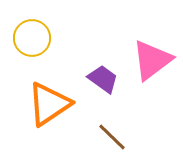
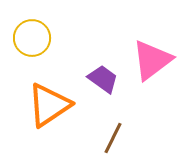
orange triangle: moved 1 px down
brown line: moved 1 px right, 1 px down; rotated 72 degrees clockwise
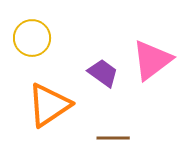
purple trapezoid: moved 6 px up
brown line: rotated 64 degrees clockwise
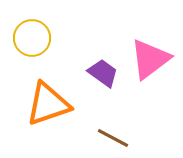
pink triangle: moved 2 px left, 1 px up
orange triangle: moved 1 px left, 1 px up; rotated 15 degrees clockwise
brown line: rotated 28 degrees clockwise
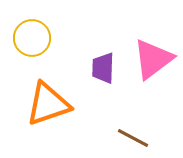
pink triangle: moved 3 px right
purple trapezoid: moved 5 px up; rotated 124 degrees counterclockwise
brown line: moved 20 px right
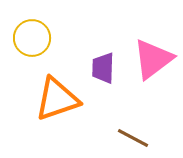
orange triangle: moved 9 px right, 5 px up
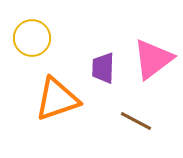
brown line: moved 3 px right, 17 px up
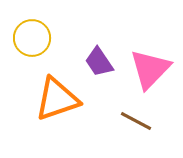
pink triangle: moved 3 px left, 10 px down; rotated 9 degrees counterclockwise
purple trapezoid: moved 4 px left, 6 px up; rotated 36 degrees counterclockwise
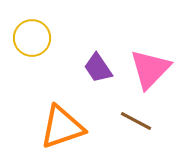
purple trapezoid: moved 1 px left, 6 px down
orange triangle: moved 5 px right, 28 px down
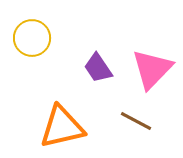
pink triangle: moved 2 px right
orange triangle: rotated 6 degrees clockwise
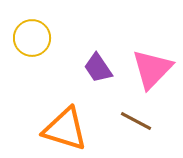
orange triangle: moved 3 px right, 2 px down; rotated 30 degrees clockwise
